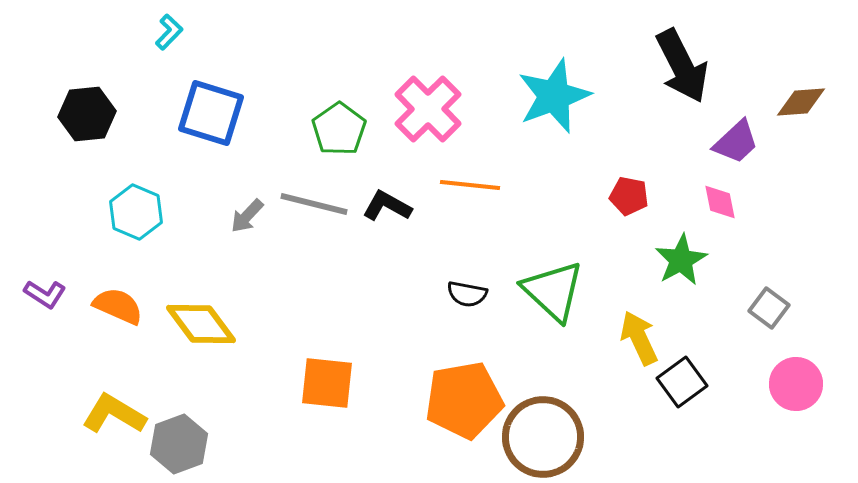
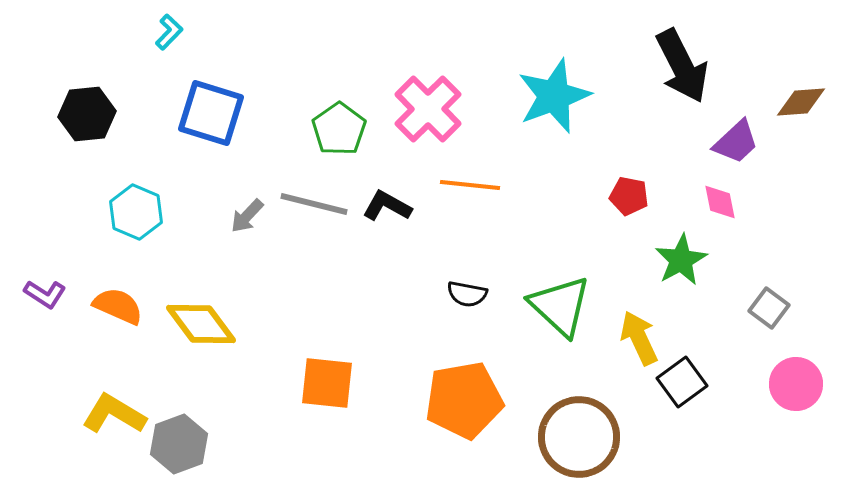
green triangle: moved 7 px right, 15 px down
brown circle: moved 36 px right
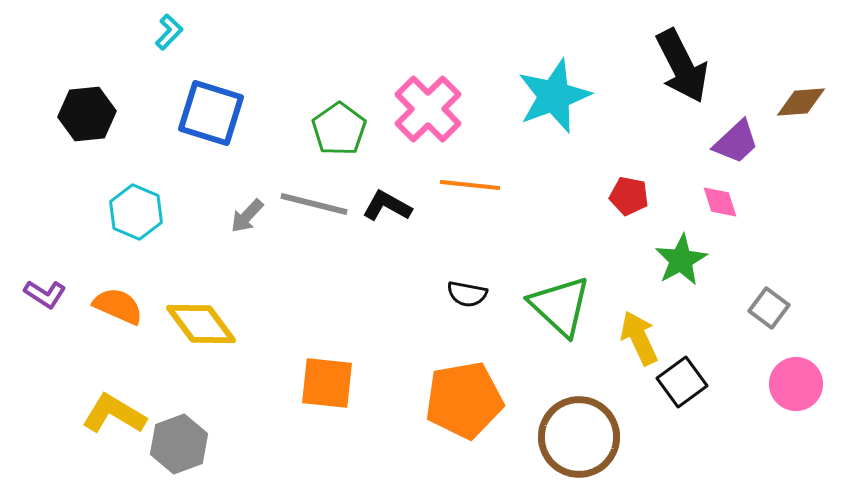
pink diamond: rotated 6 degrees counterclockwise
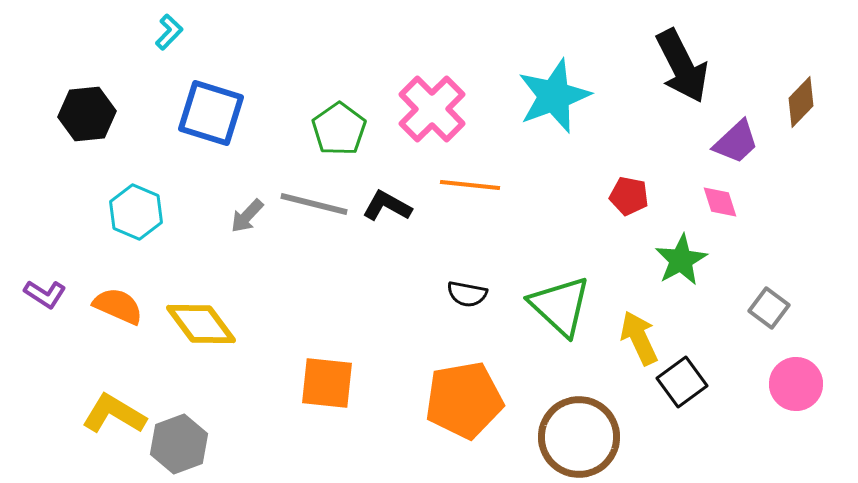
brown diamond: rotated 42 degrees counterclockwise
pink cross: moved 4 px right
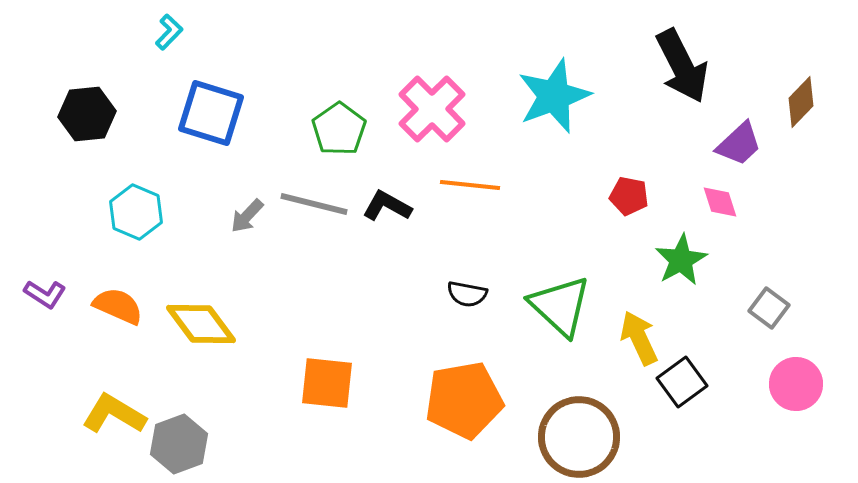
purple trapezoid: moved 3 px right, 2 px down
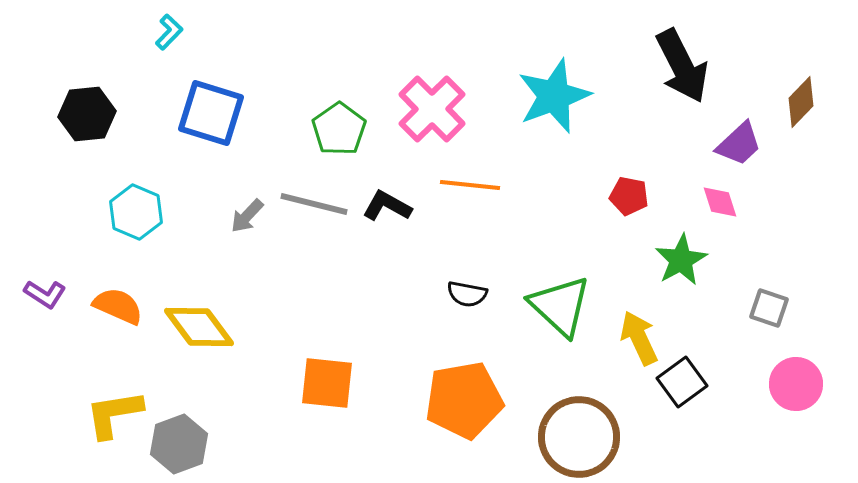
gray square: rotated 18 degrees counterclockwise
yellow diamond: moved 2 px left, 3 px down
yellow L-shape: rotated 40 degrees counterclockwise
